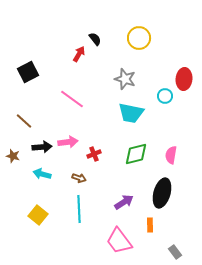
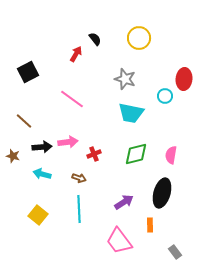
red arrow: moved 3 px left
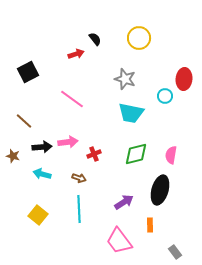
red arrow: rotated 42 degrees clockwise
black ellipse: moved 2 px left, 3 px up
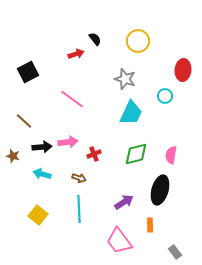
yellow circle: moved 1 px left, 3 px down
red ellipse: moved 1 px left, 9 px up
cyan trapezoid: rotated 76 degrees counterclockwise
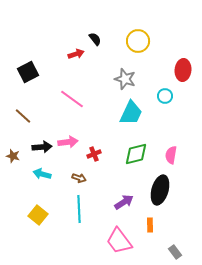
brown line: moved 1 px left, 5 px up
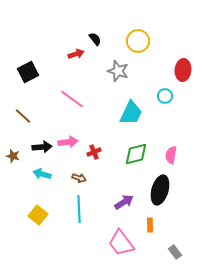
gray star: moved 7 px left, 8 px up
red cross: moved 2 px up
pink trapezoid: moved 2 px right, 2 px down
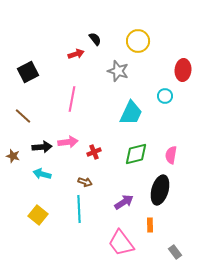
pink line: rotated 65 degrees clockwise
brown arrow: moved 6 px right, 4 px down
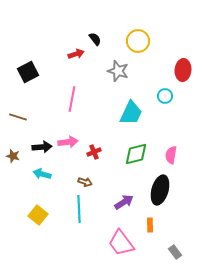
brown line: moved 5 px left, 1 px down; rotated 24 degrees counterclockwise
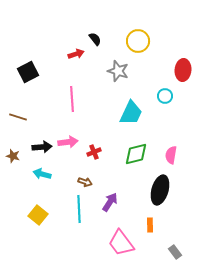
pink line: rotated 15 degrees counterclockwise
purple arrow: moved 14 px left; rotated 24 degrees counterclockwise
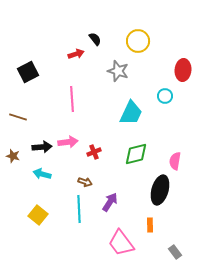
pink semicircle: moved 4 px right, 6 px down
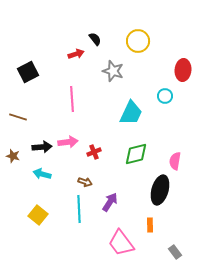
gray star: moved 5 px left
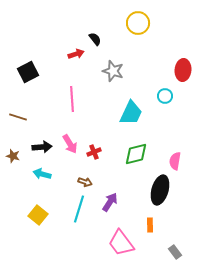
yellow circle: moved 18 px up
pink arrow: moved 2 px right, 2 px down; rotated 66 degrees clockwise
cyan line: rotated 20 degrees clockwise
